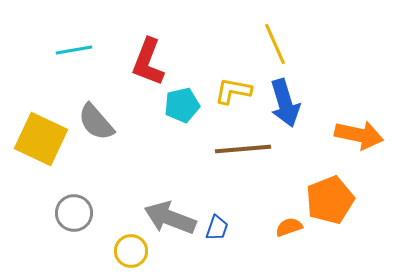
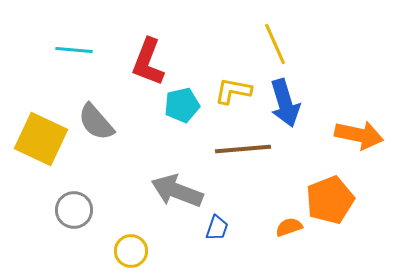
cyan line: rotated 15 degrees clockwise
gray circle: moved 3 px up
gray arrow: moved 7 px right, 27 px up
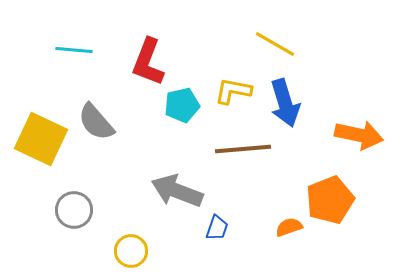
yellow line: rotated 36 degrees counterclockwise
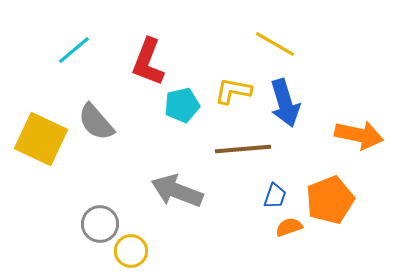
cyan line: rotated 45 degrees counterclockwise
gray circle: moved 26 px right, 14 px down
blue trapezoid: moved 58 px right, 32 px up
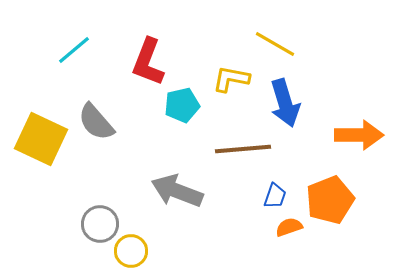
yellow L-shape: moved 2 px left, 12 px up
orange arrow: rotated 12 degrees counterclockwise
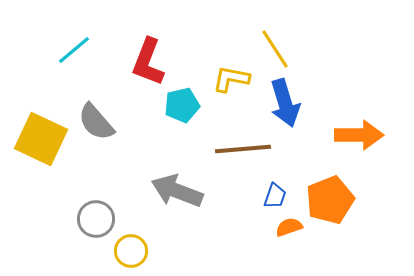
yellow line: moved 5 px down; rotated 27 degrees clockwise
gray circle: moved 4 px left, 5 px up
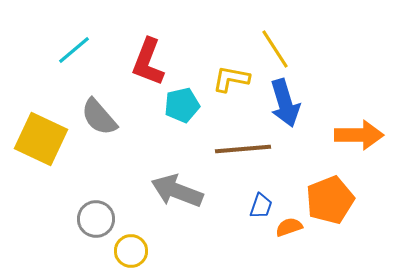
gray semicircle: moved 3 px right, 5 px up
blue trapezoid: moved 14 px left, 10 px down
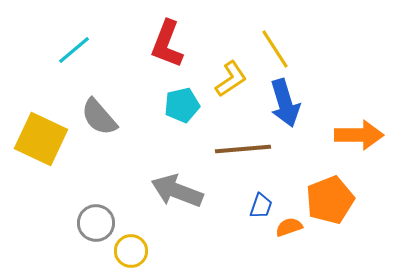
red L-shape: moved 19 px right, 18 px up
yellow L-shape: rotated 135 degrees clockwise
gray circle: moved 4 px down
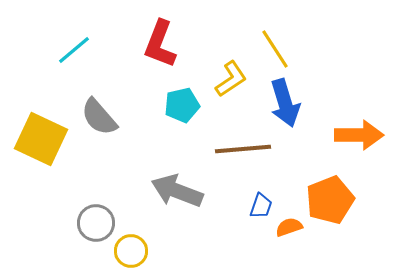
red L-shape: moved 7 px left
